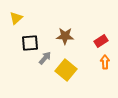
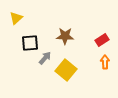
red rectangle: moved 1 px right, 1 px up
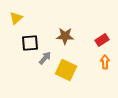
yellow square: rotated 15 degrees counterclockwise
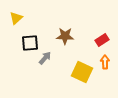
yellow square: moved 16 px right, 2 px down
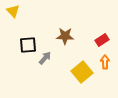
yellow triangle: moved 3 px left, 7 px up; rotated 32 degrees counterclockwise
black square: moved 2 px left, 2 px down
yellow square: rotated 25 degrees clockwise
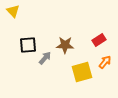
brown star: moved 9 px down
red rectangle: moved 3 px left
orange arrow: rotated 40 degrees clockwise
yellow square: rotated 25 degrees clockwise
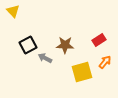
black square: rotated 24 degrees counterclockwise
gray arrow: rotated 104 degrees counterclockwise
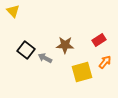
black square: moved 2 px left, 5 px down; rotated 24 degrees counterclockwise
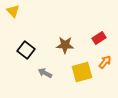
red rectangle: moved 2 px up
gray arrow: moved 15 px down
